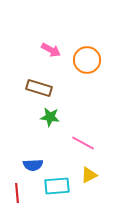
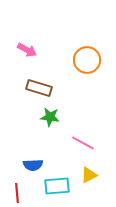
pink arrow: moved 24 px left
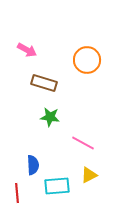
brown rectangle: moved 5 px right, 5 px up
blue semicircle: rotated 90 degrees counterclockwise
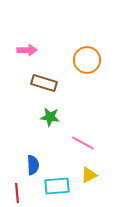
pink arrow: rotated 30 degrees counterclockwise
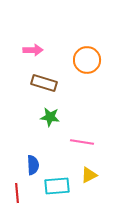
pink arrow: moved 6 px right
pink line: moved 1 px left, 1 px up; rotated 20 degrees counterclockwise
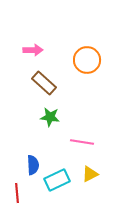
brown rectangle: rotated 25 degrees clockwise
yellow triangle: moved 1 px right, 1 px up
cyan rectangle: moved 6 px up; rotated 20 degrees counterclockwise
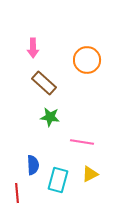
pink arrow: moved 2 px up; rotated 90 degrees clockwise
cyan rectangle: moved 1 px right; rotated 50 degrees counterclockwise
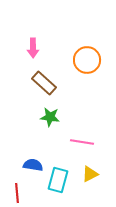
blue semicircle: rotated 78 degrees counterclockwise
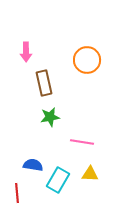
pink arrow: moved 7 px left, 4 px down
brown rectangle: rotated 35 degrees clockwise
green star: rotated 18 degrees counterclockwise
yellow triangle: rotated 30 degrees clockwise
cyan rectangle: rotated 15 degrees clockwise
